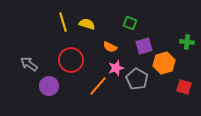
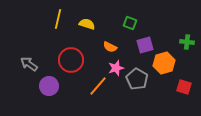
yellow line: moved 5 px left, 3 px up; rotated 30 degrees clockwise
purple square: moved 1 px right, 1 px up
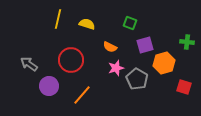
orange line: moved 16 px left, 9 px down
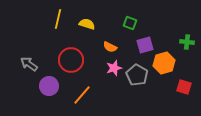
pink star: moved 2 px left
gray pentagon: moved 4 px up
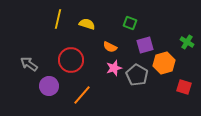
green cross: rotated 24 degrees clockwise
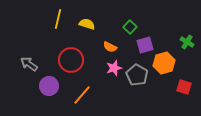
green square: moved 4 px down; rotated 24 degrees clockwise
